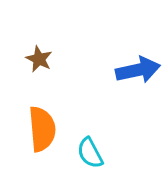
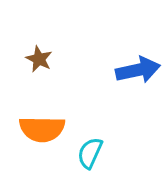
orange semicircle: rotated 96 degrees clockwise
cyan semicircle: rotated 52 degrees clockwise
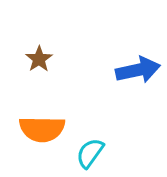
brown star: rotated 12 degrees clockwise
cyan semicircle: rotated 12 degrees clockwise
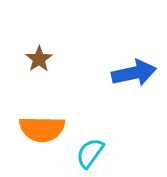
blue arrow: moved 4 px left, 3 px down
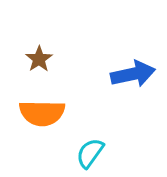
blue arrow: moved 1 px left, 1 px down
orange semicircle: moved 16 px up
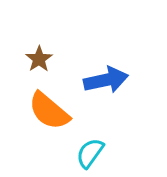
blue arrow: moved 27 px left, 6 px down
orange semicircle: moved 7 px right, 2 px up; rotated 39 degrees clockwise
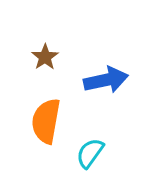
brown star: moved 6 px right, 2 px up
orange semicircle: moved 3 px left, 10 px down; rotated 60 degrees clockwise
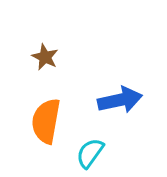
brown star: rotated 12 degrees counterclockwise
blue arrow: moved 14 px right, 20 px down
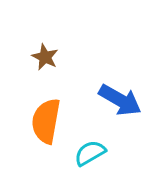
blue arrow: rotated 42 degrees clockwise
cyan semicircle: rotated 24 degrees clockwise
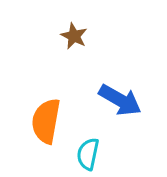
brown star: moved 29 px right, 21 px up
cyan semicircle: moved 2 px left, 1 px down; rotated 48 degrees counterclockwise
